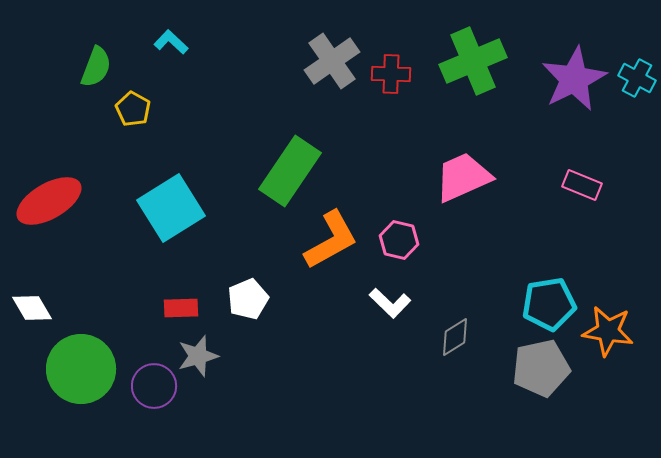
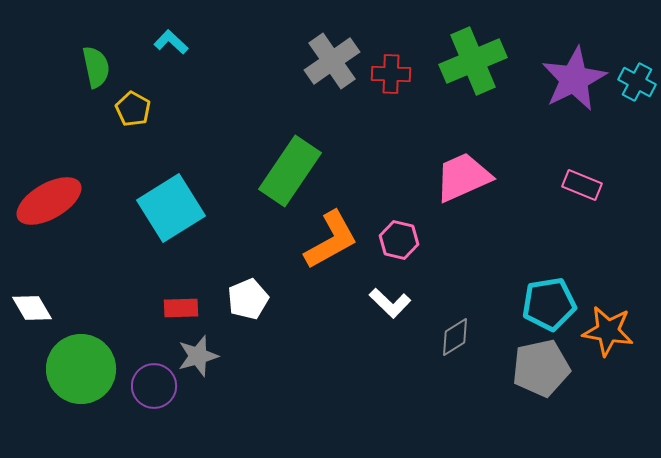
green semicircle: rotated 33 degrees counterclockwise
cyan cross: moved 4 px down
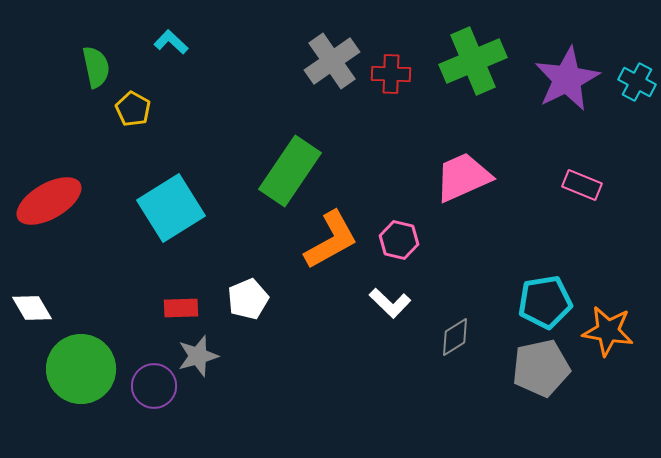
purple star: moved 7 px left
cyan pentagon: moved 4 px left, 2 px up
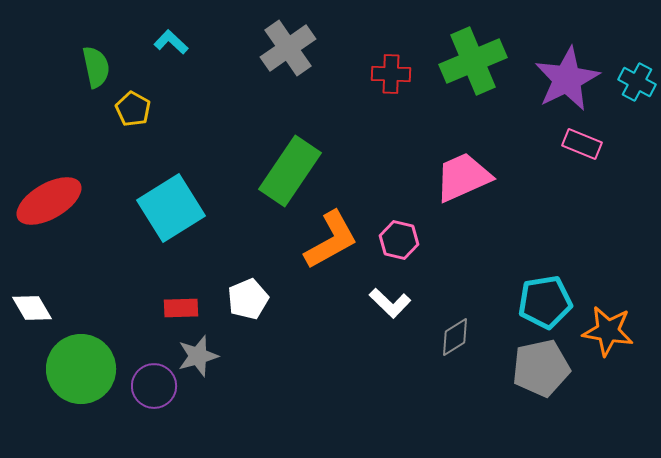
gray cross: moved 44 px left, 13 px up
pink rectangle: moved 41 px up
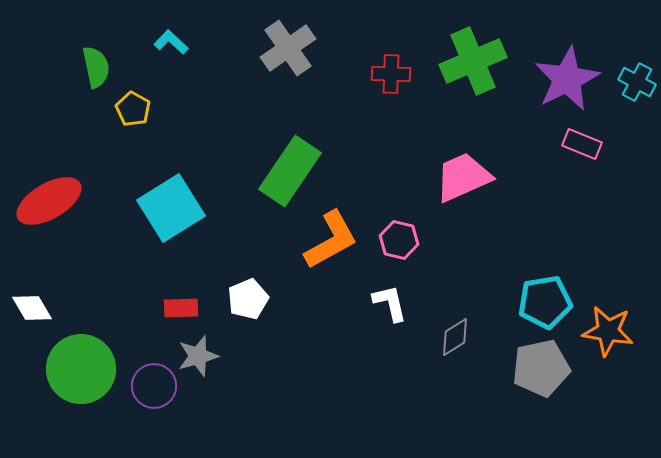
white L-shape: rotated 147 degrees counterclockwise
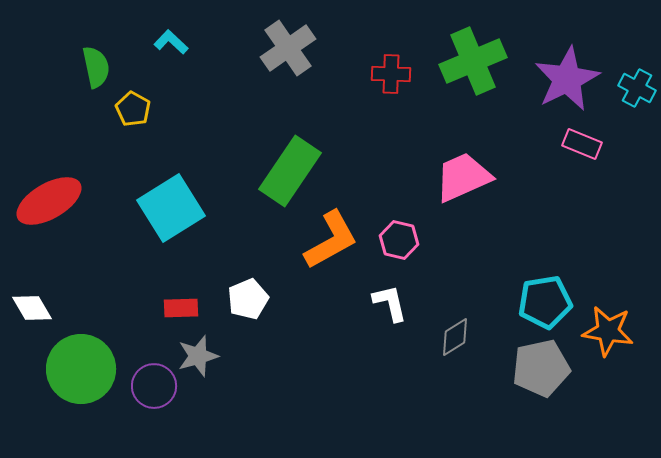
cyan cross: moved 6 px down
